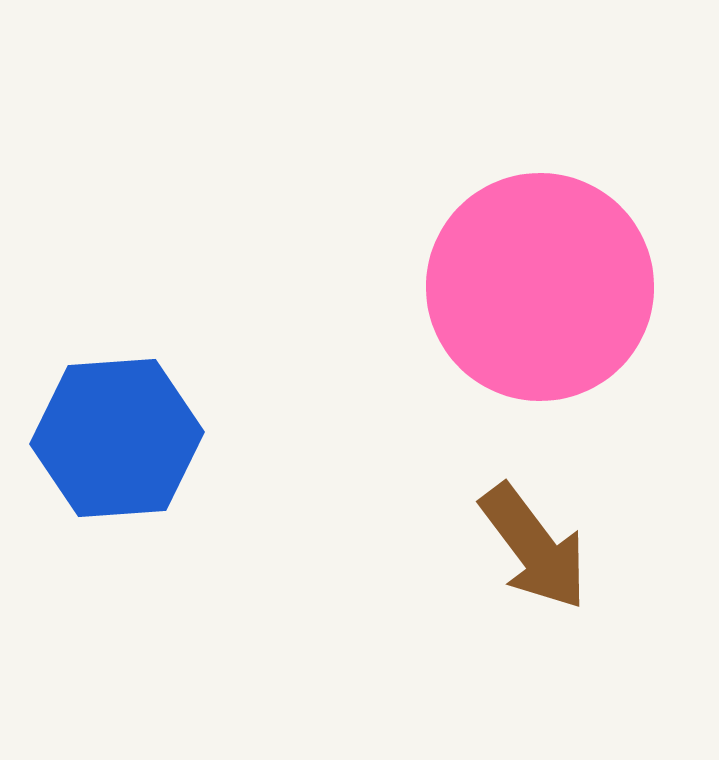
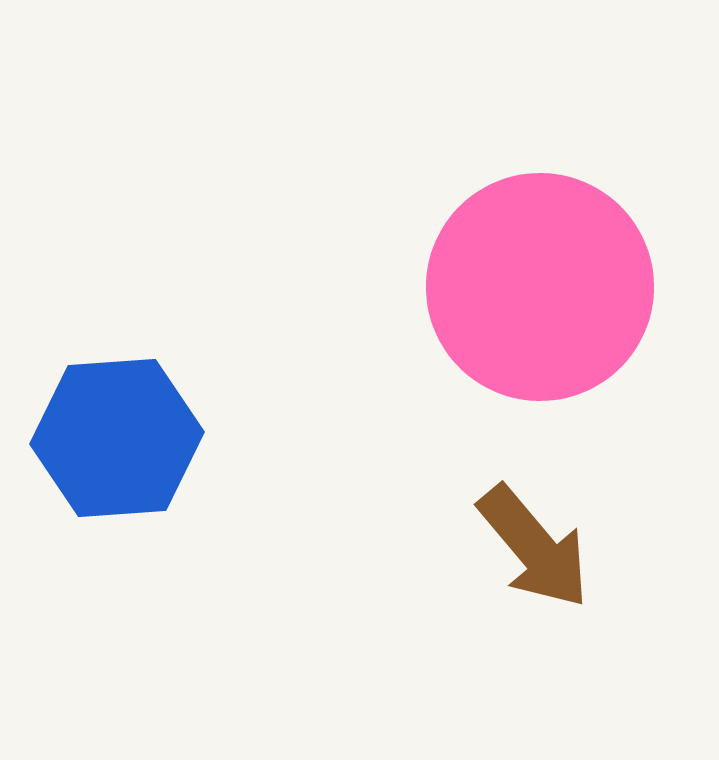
brown arrow: rotated 3 degrees counterclockwise
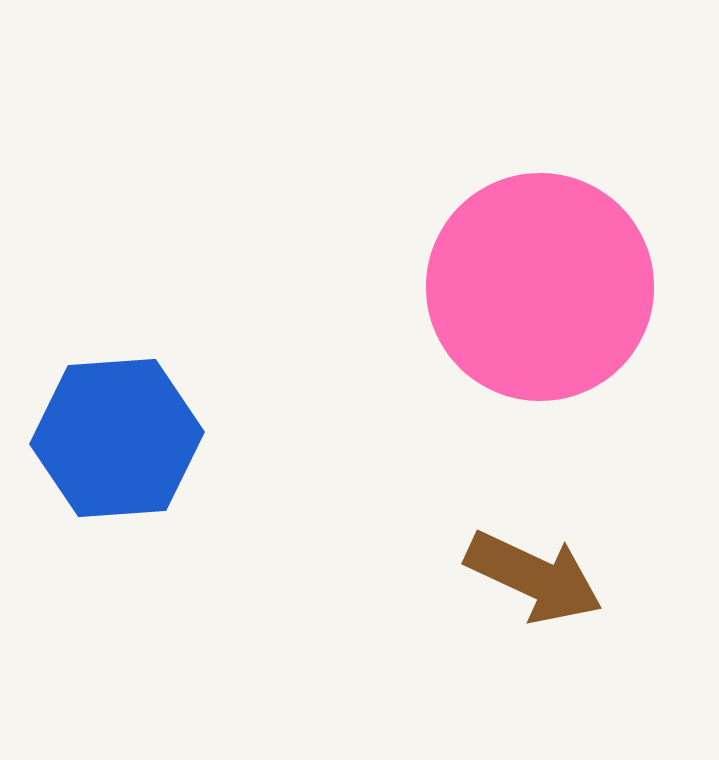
brown arrow: moved 30 px down; rotated 25 degrees counterclockwise
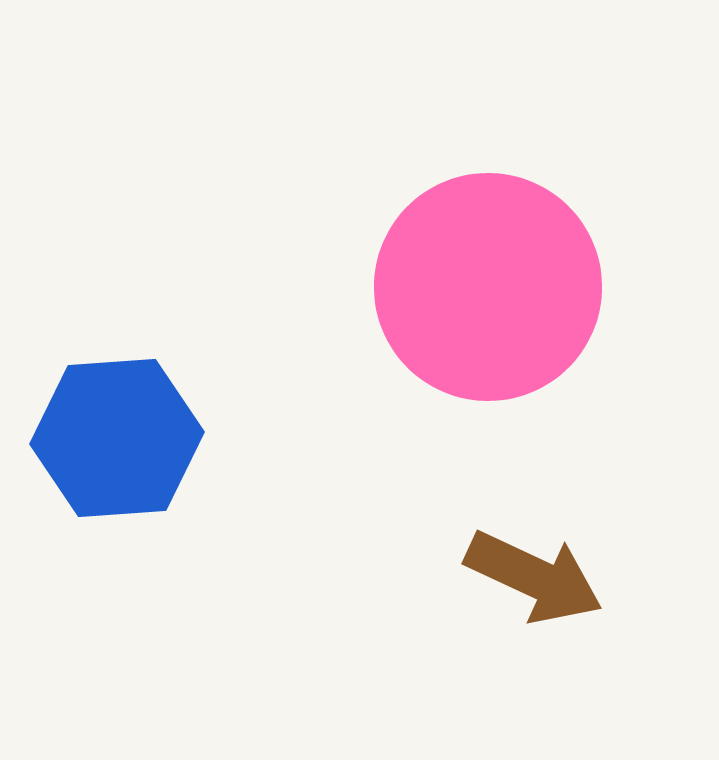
pink circle: moved 52 px left
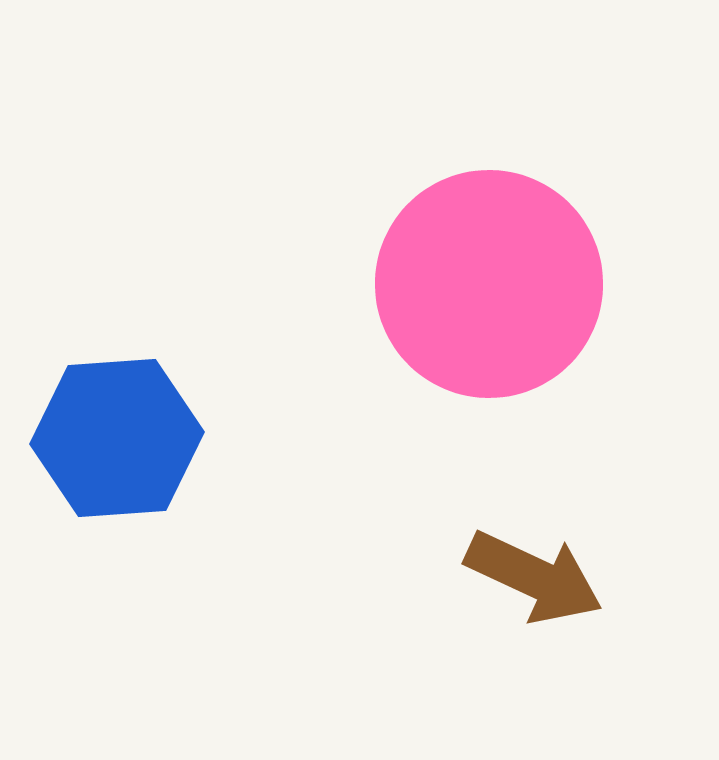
pink circle: moved 1 px right, 3 px up
